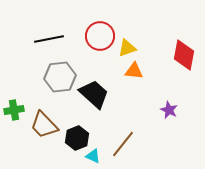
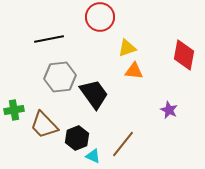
red circle: moved 19 px up
black trapezoid: rotated 12 degrees clockwise
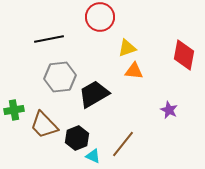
black trapezoid: rotated 84 degrees counterclockwise
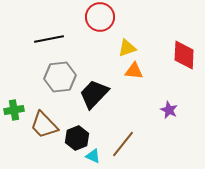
red diamond: rotated 8 degrees counterclockwise
black trapezoid: rotated 16 degrees counterclockwise
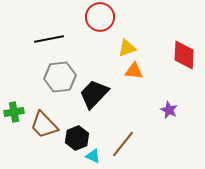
green cross: moved 2 px down
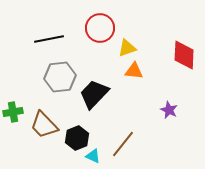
red circle: moved 11 px down
green cross: moved 1 px left
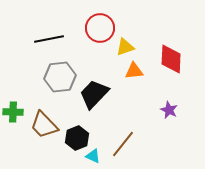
yellow triangle: moved 2 px left, 1 px up
red diamond: moved 13 px left, 4 px down
orange triangle: rotated 12 degrees counterclockwise
green cross: rotated 12 degrees clockwise
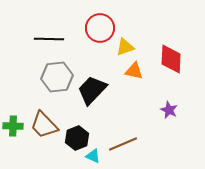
black line: rotated 12 degrees clockwise
orange triangle: rotated 18 degrees clockwise
gray hexagon: moved 3 px left
black trapezoid: moved 2 px left, 4 px up
green cross: moved 14 px down
brown line: rotated 28 degrees clockwise
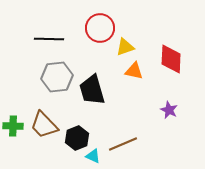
black trapezoid: rotated 60 degrees counterclockwise
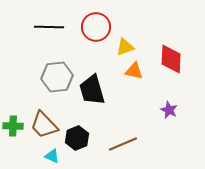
red circle: moved 4 px left, 1 px up
black line: moved 12 px up
cyan triangle: moved 41 px left
